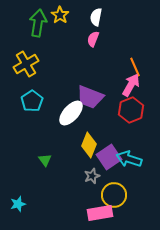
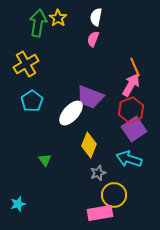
yellow star: moved 2 px left, 3 px down
purple square: moved 25 px right, 28 px up
gray star: moved 6 px right, 3 px up
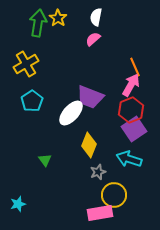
pink semicircle: rotated 28 degrees clockwise
gray star: moved 1 px up
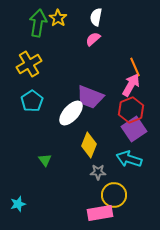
yellow cross: moved 3 px right
gray star: rotated 21 degrees clockwise
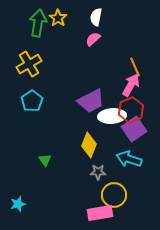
purple trapezoid: moved 1 px right, 4 px down; rotated 48 degrees counterclockwise
white ellipse: moved 41 px right, 3 px down; rotated 44 degrees clockwise
